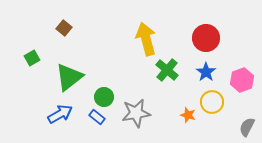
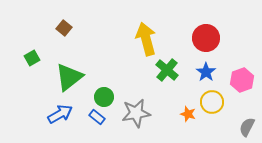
orange star: moved 1 px up
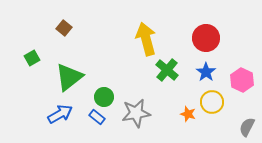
pink hexagon: rotated 15 degrees counterclockwise
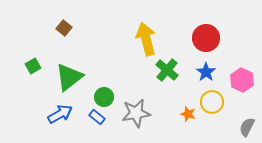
green square: moved 1 px right, 8 px down
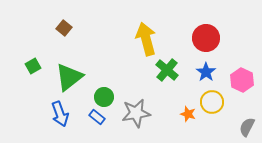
blue arrow: rotated 100 degrees clockwise
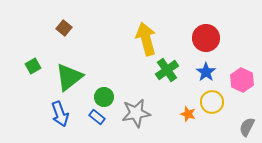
green cross: rotated 15 degrees clockwise
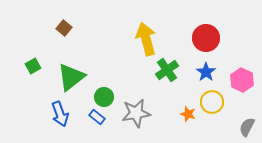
green triangle: moved 2 px right
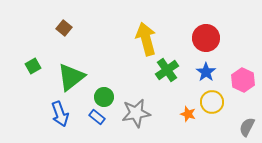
pink hexagon: moved 1 px right
